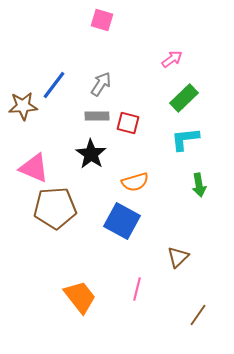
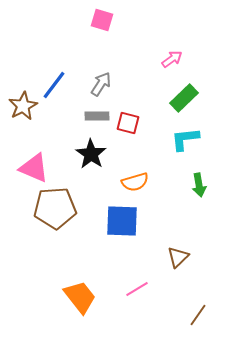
brown star: rotated 24 degrees counterclockwise
blue square: rotated 27 degrees counterclockwise
pink line: rotated 45 degrees clockwise
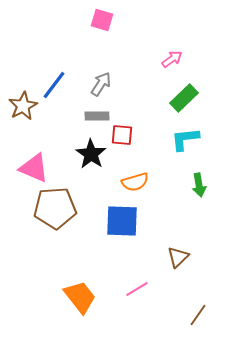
red square: moved 6 px left, 12 px down; rotated 10 degrees counterclockwise
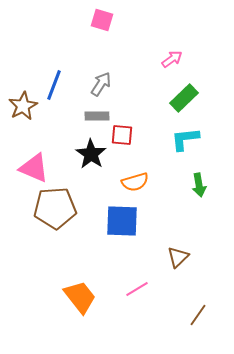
blue line: rotated 16 degrees counterclockwise
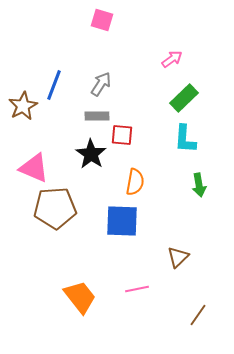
cyan L-shape: rotated 80 degrees counterclockwise
orange semicircle: rotated 64 degrees counterclockwise
pink line: rotated 20 degrees clockwise
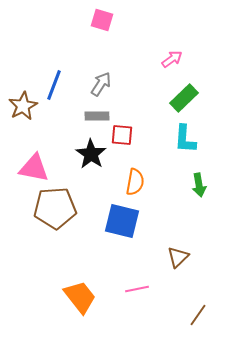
pink triangle: rotated 12 degrees counterclockwise
blue square: rotated 12 degrees clockwise
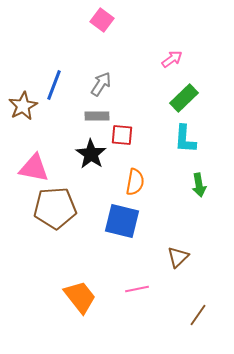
pink square: rotated 20 degrees clockwise
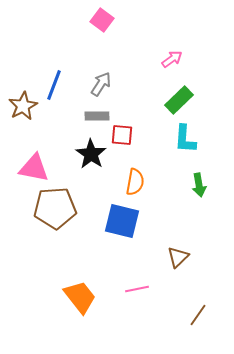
green rectangle: moved 5 px left, 2 px down
